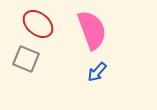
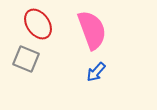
red ellipse: rotated 16 degrees clockwise
blue arrow: moved 1 px left
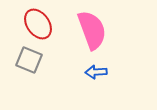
gray square: moved 3 px right, 1 px down
blue arrow: rotated 45 degrees clockwise
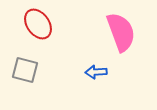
pink semicircle: moved 29 px right, 2 px down
gray square: moved 4 px left, 10 px down; rotated 8 degrees counterclockwise
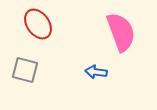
blue arrow: rotated 10 degrees clockwise
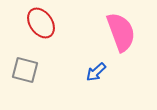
red ellipse: moved 3 px right, 1 px up
blue arrow: rotated 50 degrees counterclockwise
